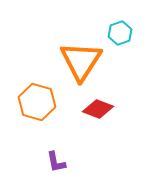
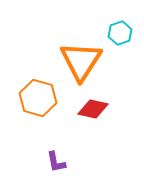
orange hexagon: moved 1 px right, 4 px up
red diamond: moved 5 px left; rotated 8 degrees counterclockwise
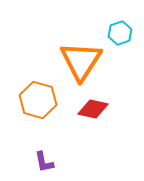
orange hexagon: moved 2 px down
purple L-shape: moved 12 px left
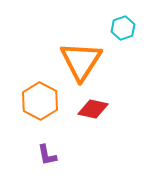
cyan hexagon: moved 3 px right, 5 px up
orange hexagon: moved 2 px right, 1 px down; rotated 12 degrees clockwise
purple L-shape: moved 3 px right, 7 px up
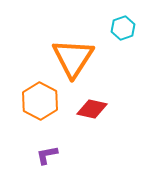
orange triangle: moved 8 px left, 3 px up
red diamond: moved 1 px left
purple L-shape: rotated 90 degrees clockwise
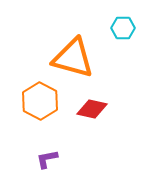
cyan hexagon: rotated 20 degrees clockwise
orange triangle: rotated 48 degrees counterclockwise
purple L-shape: moved 4 px down
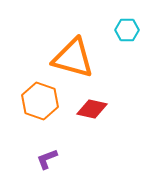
cyan hexagon: moved 4 px right, 2 px down
orange hexagon: rotated 9 degrees counterclockwise
purple L-shape: rotated 10 degrees counterclockwise
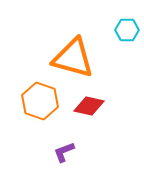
red diamond: moved 3 px left, 3 px up
purple L-shape: moved 17 px right, 7 px up
